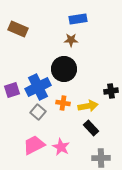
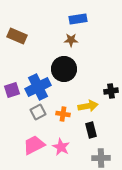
brown rectangle: moved 1 px left, 7 px down
orange cross: moved 11 px down
gray square: rotated 21 degrees clockwise
black rectangle: moved 2 px down; rotated 28 degrees clockwise
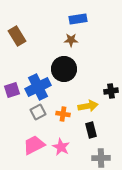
brown rectangle: rotated 36 degrees clockwise
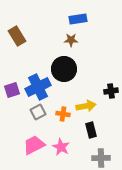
yellow arrow: moved 2 px left
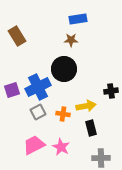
black rectangle: moved 2 px up
